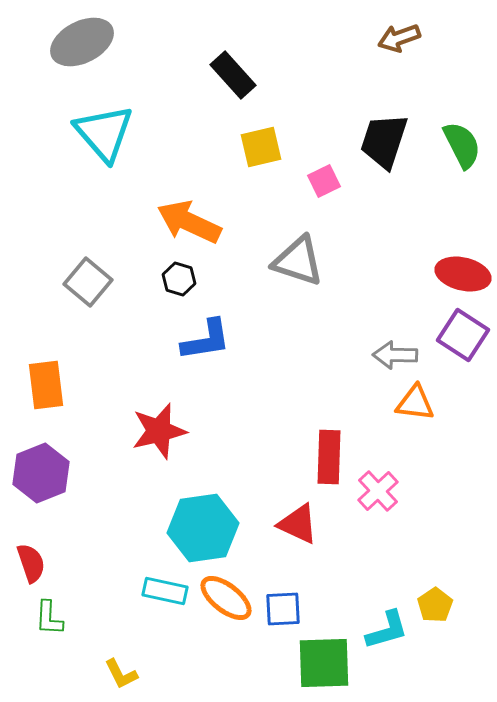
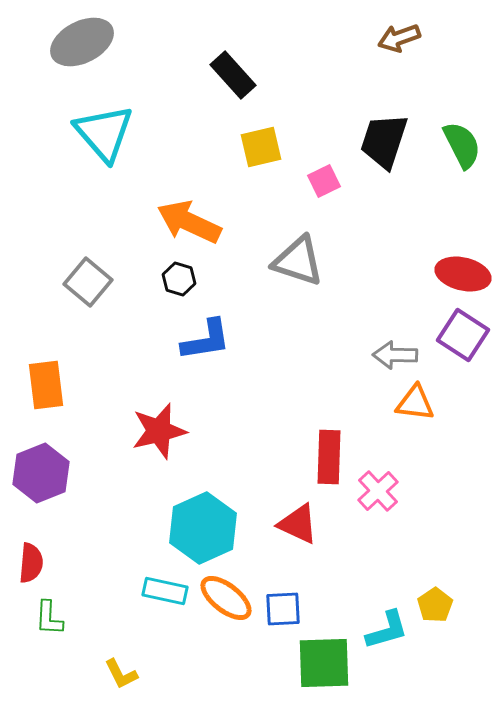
cyan hexagon: rotated 16 degrees counterclockwise
red semicircle: rotated 24 degrees clockwise
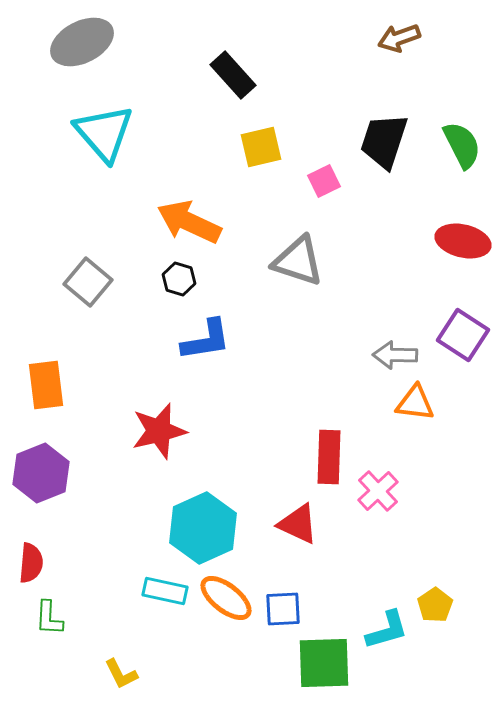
red ellipse: moved 33 px up
